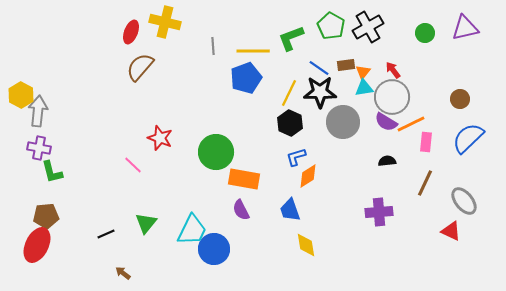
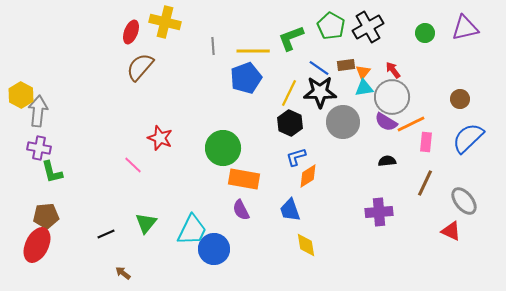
green circle at (216, 152): moved 7 px right, 4 px up
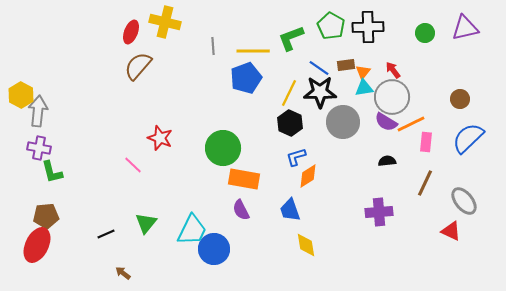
black cross at (368, 27): rotated 28 degrees clockwise
brown semicircle at (140, 67): moved 2 px left, 1 px up
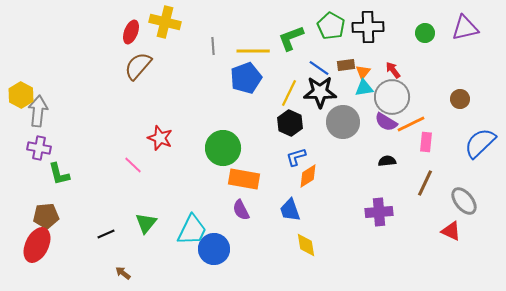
blue semicircle at (468, 138): moved 12 px right, 5 px down
green L-shape at (52, 172): moved 7 px right, 2 px down
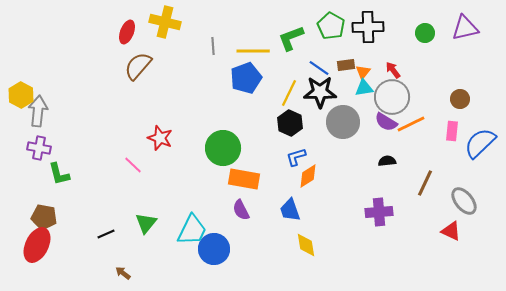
red ellipse at (131, 32): moved 4 px left
pink rectangle at (426, 142): moved 26 px right, 11 px up
brown pentagon at (46, 216): moved 2 px left, 1 px down; rotated 15 degrees clockwise
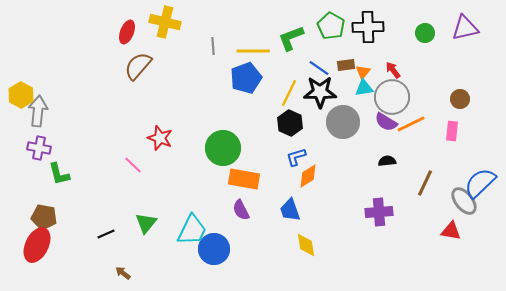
blue semicircle at (480, 143): moved 40 px down
red triangle at (451, 231): rotated 15 degrees counterclockwise
